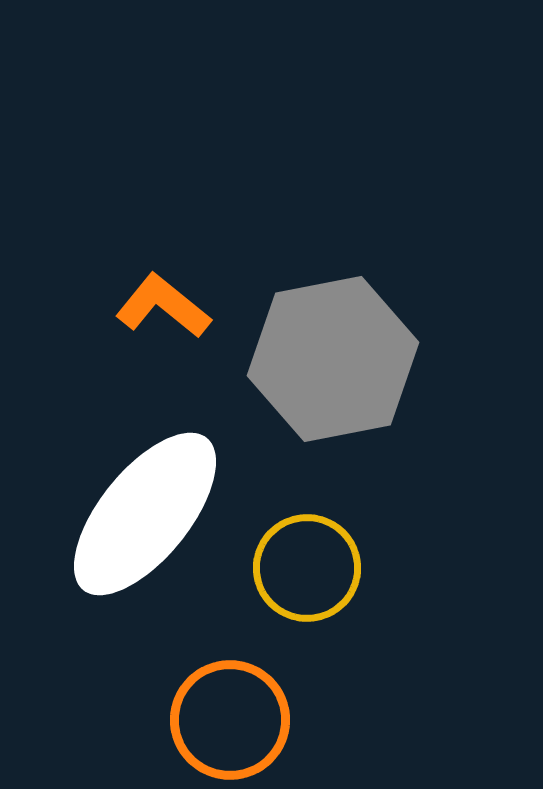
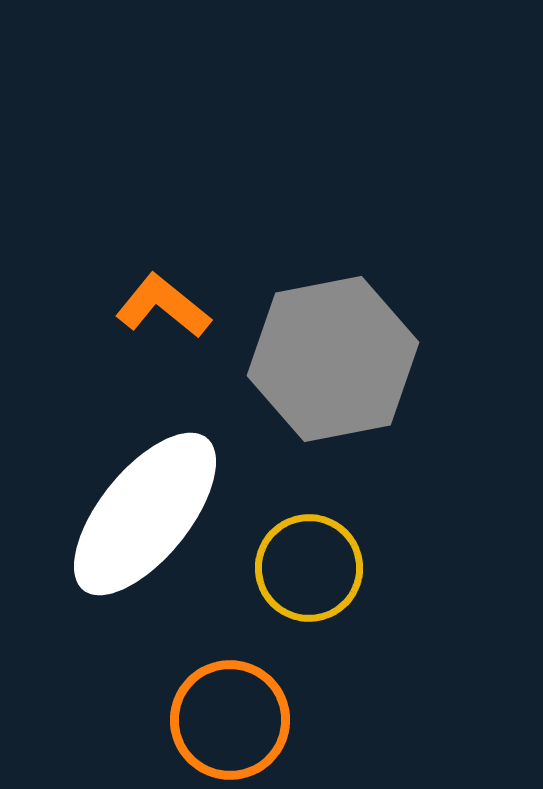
yellow circle: moved 2 px right
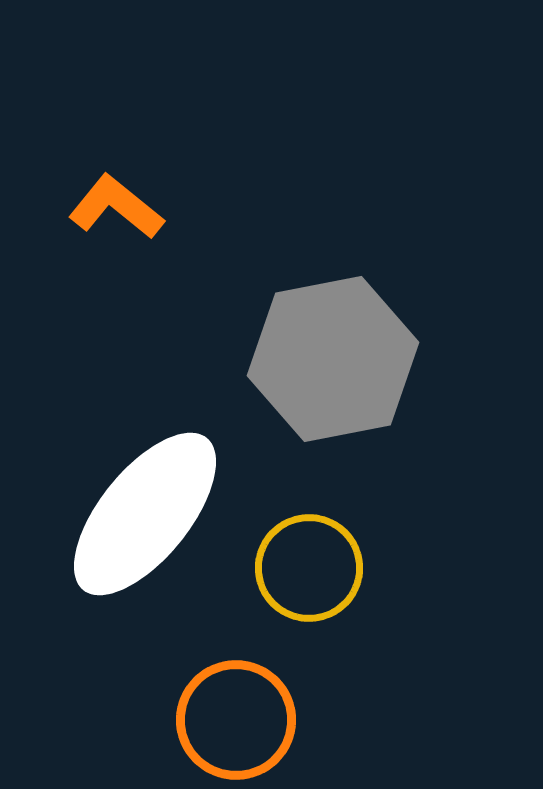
orange L-shape: moved 47 px left, 99 px up
orange circle: moved 6 px right
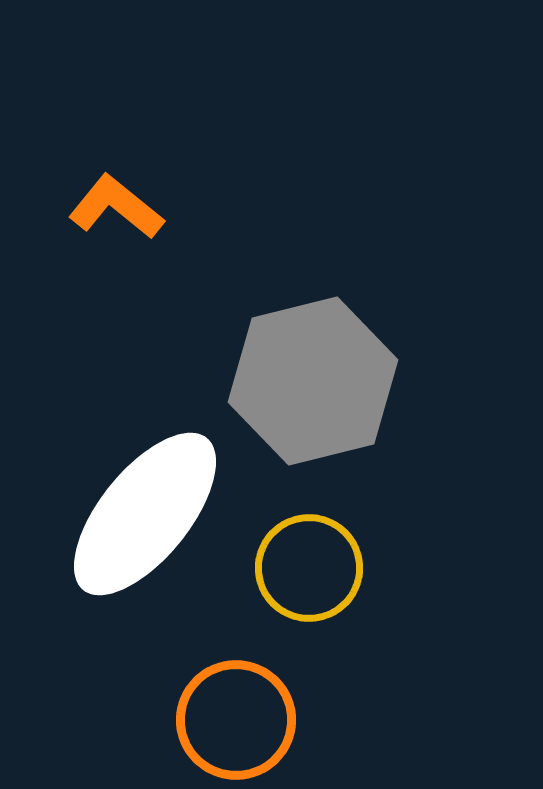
gray hexagon: moved 20 px left, 22 px down; rotated 3 degrees counterclockwise
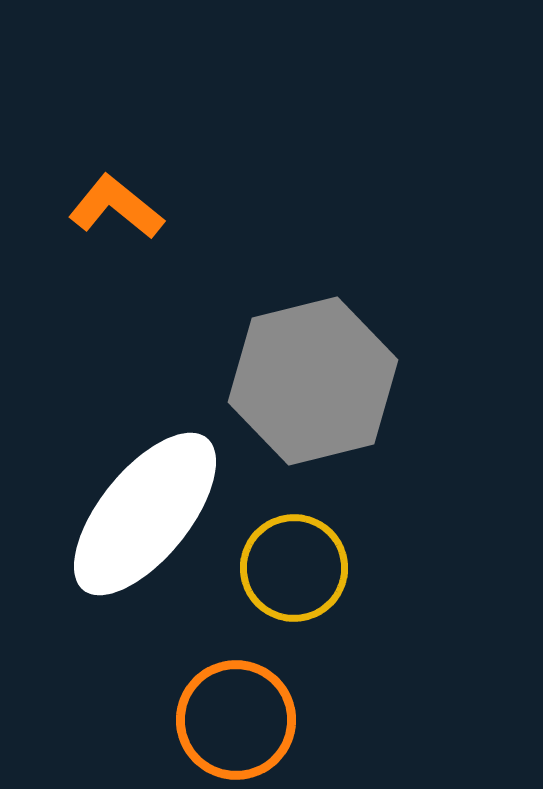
yellow circle: moved 15 px left
